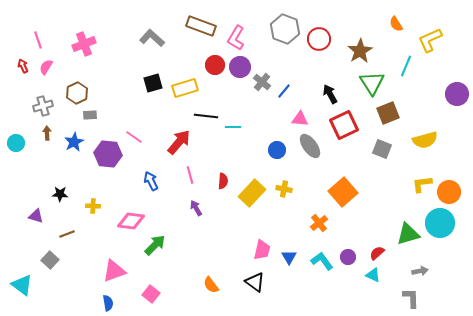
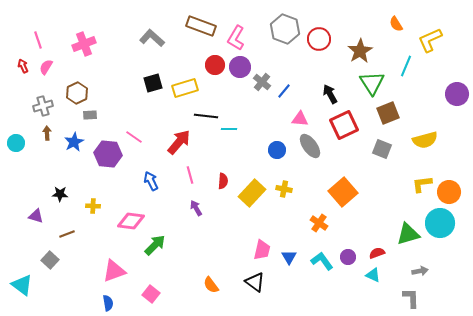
cyan line at (233, 127): moved 4 px left, 2 px down
orange cross at (319, 223): rotated 18 degrees counterclockwise
red semicircle at (377, 253): rotated 21 degrees clockwise
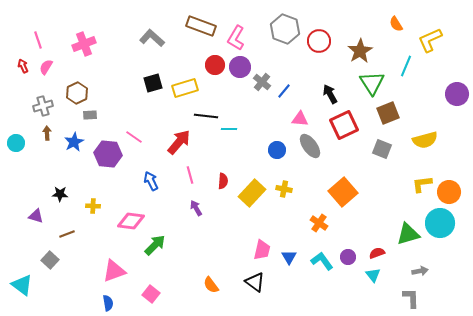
red circle at (319, 39): moved 2 px down
cyan triangle at (373, 275): rotated 28 degrees clockwise
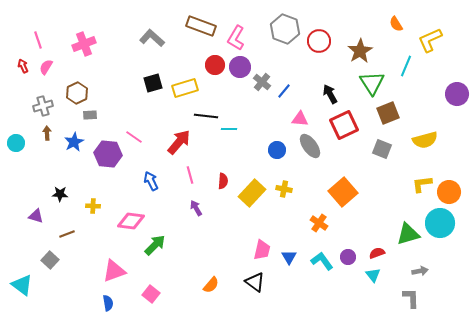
orange semicircle at (211, 285): rotated 102 degrees counterclockwise
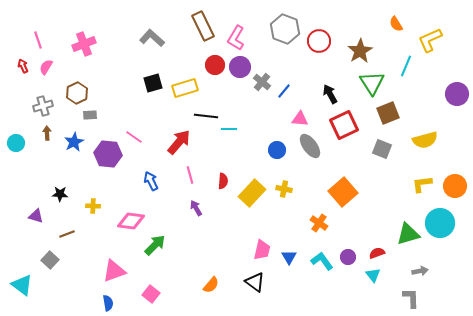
brown rectangle at (201, 26): moved 2 px right; rotated 44 degrees clockwise
orange circle at (449, 192): moved 6 px right, 6 px up
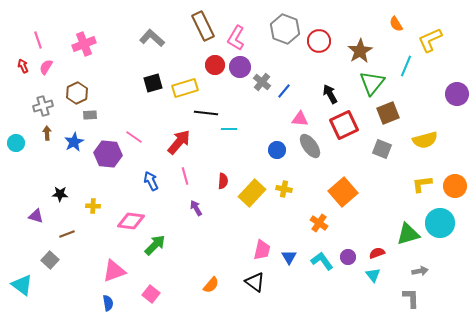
green triangle at (372, 83): rotated 12 degrees clockwise
black line at (206, 116): moved 3 px up
pink line at (190, 175): moved 5 px left, 1 px down
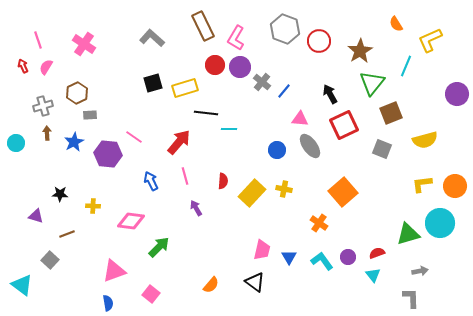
pink cross at (84, 44): rotated 35 degrees counterclockwise
brown square at (388, 113): moved 3 px right
green arrow at (155, 245): moved 4 px right, 2 px down
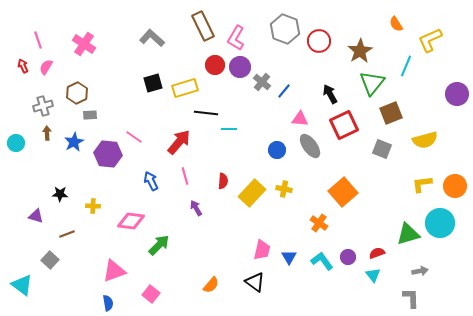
green arrow at (159, 247): moved 2 px up
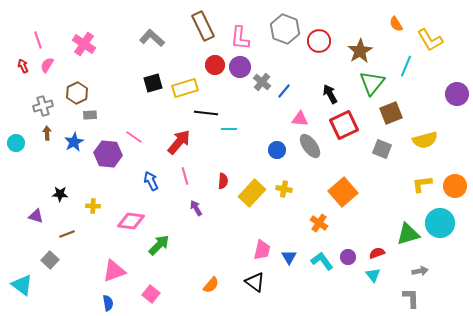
pink L-shape at (236, 38): moved 4 px right; rotated 25 degrees counterclockwise
yellow L-shape at (430, 40): rotated 96 degrees counterclockwise
pink semicircle at (46, 67): moved 1 px right, 2 px up
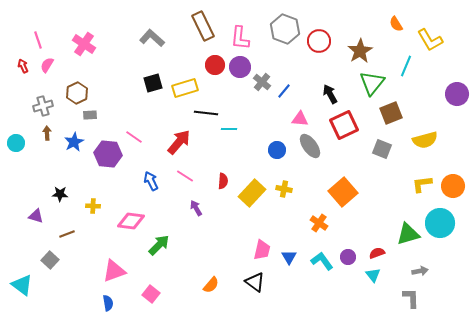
pink line at (185, 176): rotated 42 degrees counterclockwise
orange circle at (455, 186): moved 2 px left
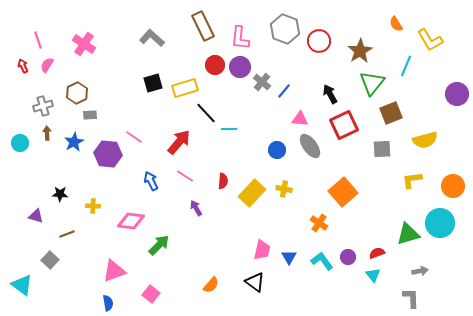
black line at (206, 113): rotated 40 degrees clockwise
cyan circle at (16, 143): moved 4 px right
gray square at (382, 149): rotated 24 degrees counterclockwise
yellow L-shape at (422, 184): moved 10 px left, 4 px up
